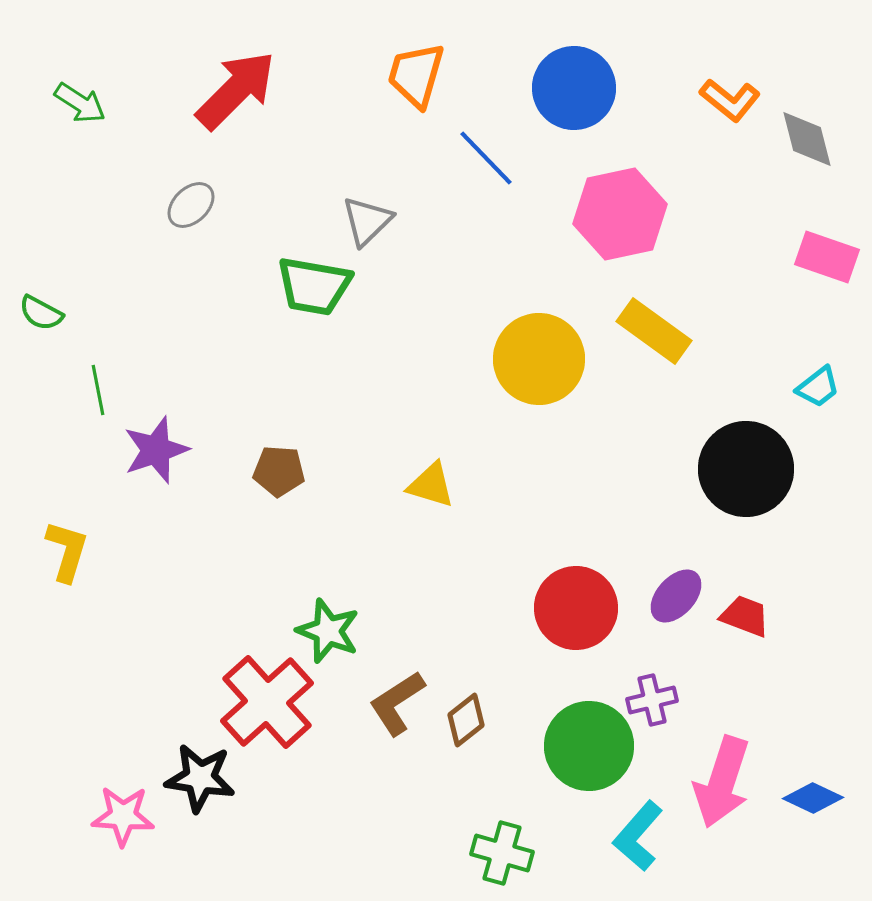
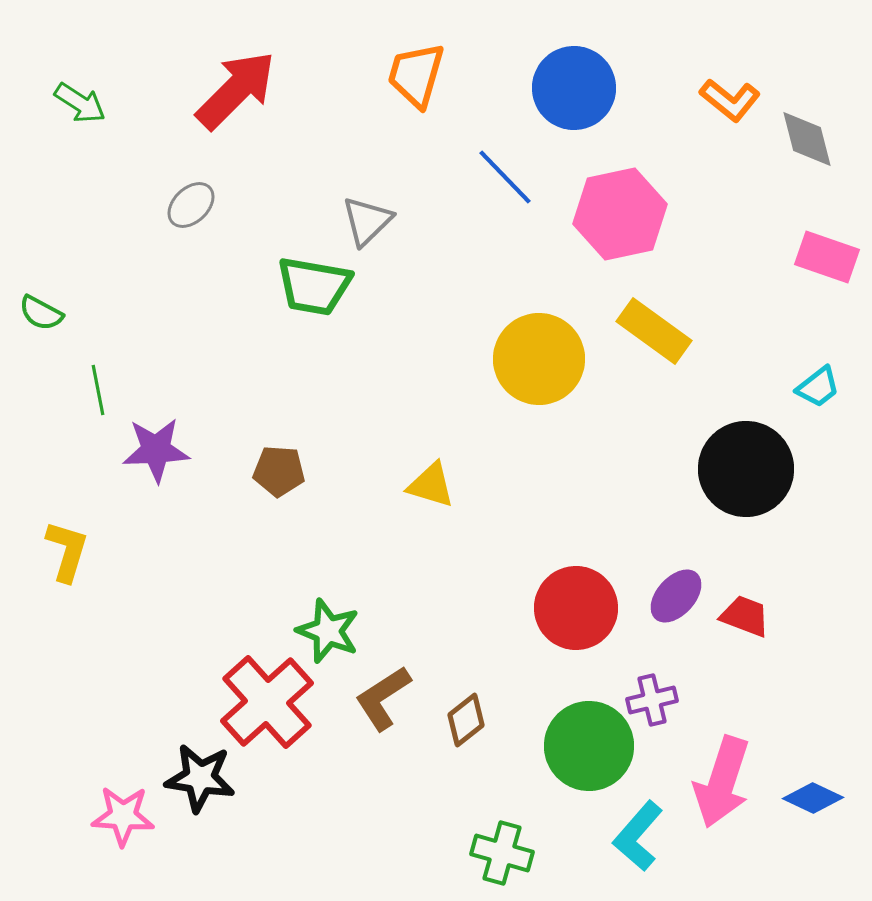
blue line: moved 19 px right, 19 px down
purple star: rotated 16 degrees clockwise
brown L-shape: moved 14 px left, 5 px up
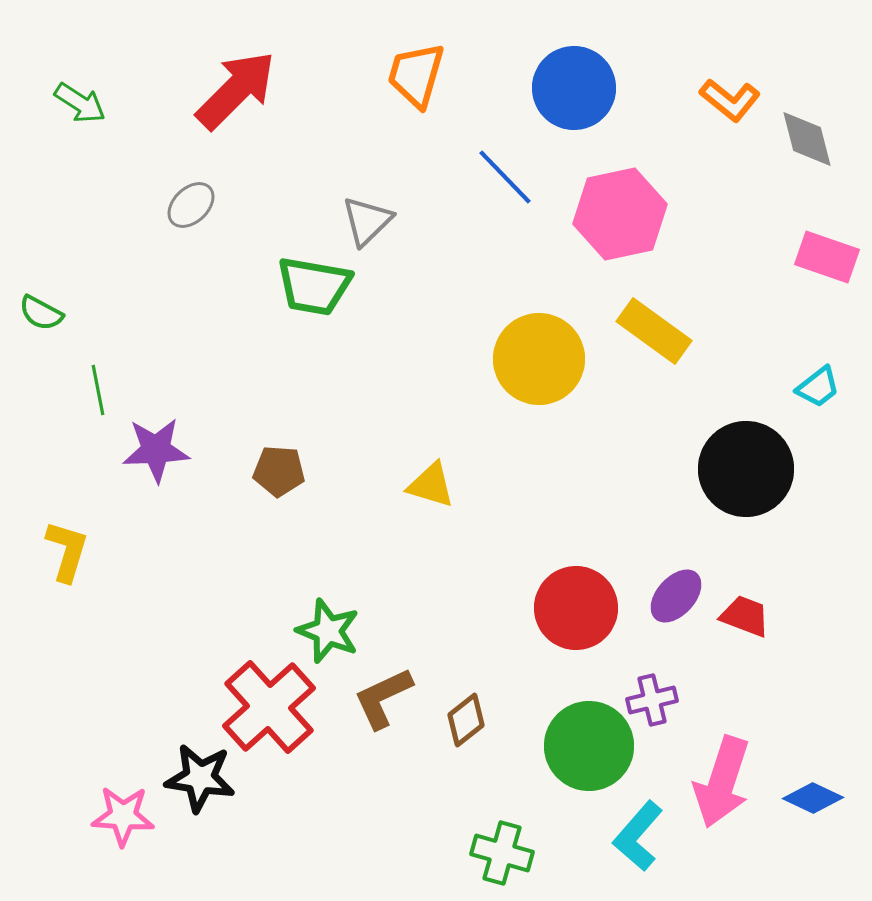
brown L-shape: rotated 8 degrees clockwise
red cross: moved 2 px right, 5 px down
